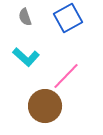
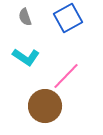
cyan L-shape: rotated 8 degrees counterclockwise
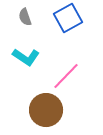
brown circle: moved 1 px right, 4 px down
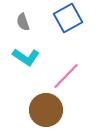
gray semicircle: moved 2 px left, 5 px down
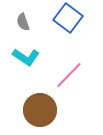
blue square: rotated 24 degrees counterclockwise
pink line: moved 3 px right, 1 px up
brown circle: moved 6 px left
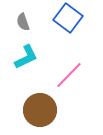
cyan L-shape: rotated 60 degrees counterclockwise
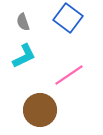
cyan L-shape: moved 2 px left, 1 px up
pink line: rotated 12 degrees clockwise
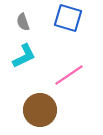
blue square: rotated 20 degrees counterclockwise
